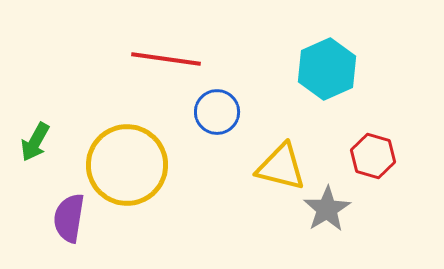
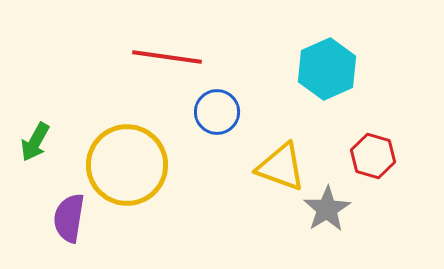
red line: moved 1 px right, 2 px up
yellow triangle: rotated 6 degrees clockwise
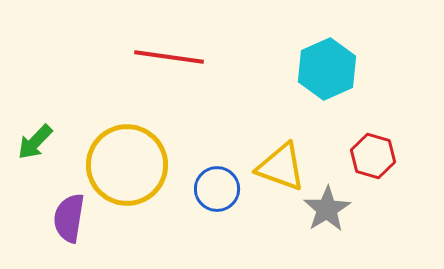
red line: moved 2 px right
blue circle: moved 77 px down
green arrow: rotated 15 degrees clockwise
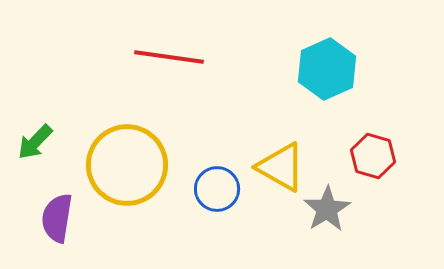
yellow triangle: rotated 10 degrees clockwise
purple semicircle: moved 12 px left
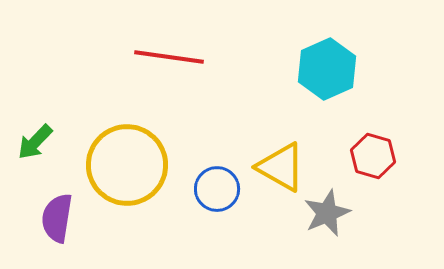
gray star: moved 4 px down; rotated 9 degrees clockwise
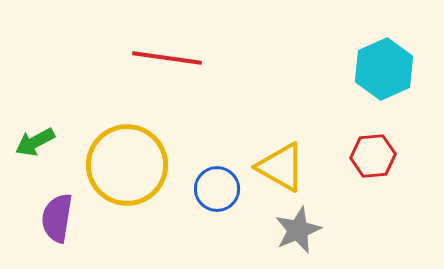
red line: moved 2 px left, 1 px down
cyan hexagon: moved 57 px right
green arrow: rotated 18 degrees clockwise
red hexagon: rotated 21 degrees counterclockwise
gray star: moved 29 px left, 17 px down
